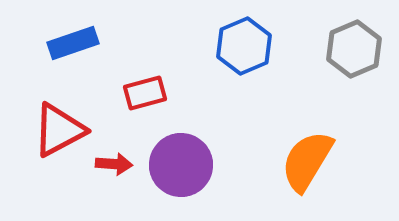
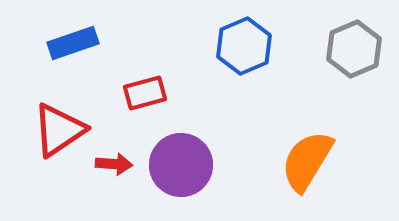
red triangle: rotated 6 degrees counterclockwise
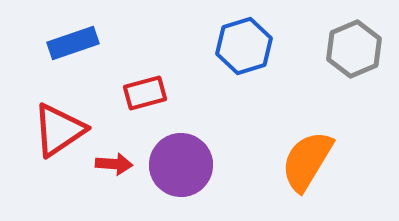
blue hexagon: rotated 6 degrees clockwise
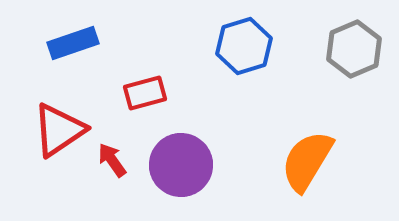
red arrow: moved 2 px left, 4 px up; rotated 129 degrees counterclockwise
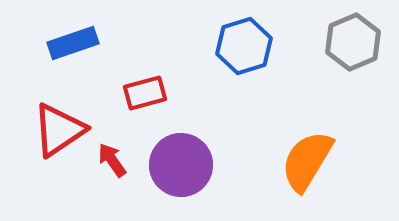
gray hexagon: moved 1 px left, 7 px up
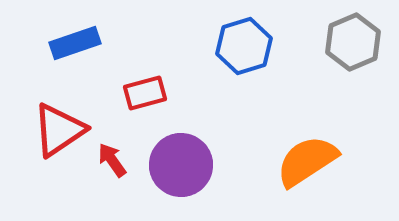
blue rectangle: moved 2 px right
orange semicircle: rotated 26 degrees clockwise
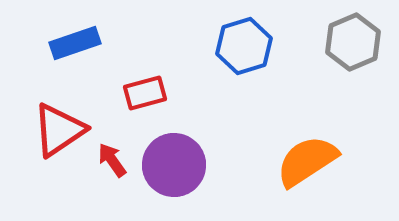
purple circle: moved 7 px left
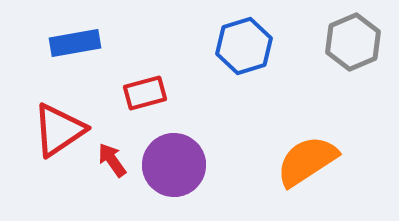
blue rectangle: rotated 9 degrees clockwise
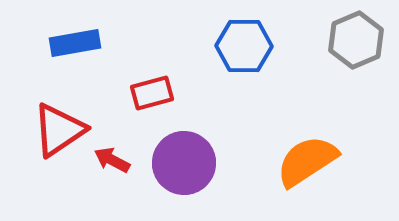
gray hexagon: moved 3 px right, 2 px up
blue hexagon: rotated 18 degrees clockwise
red rectangle: moved 7 px right
red arrow: rotated 27 degrees counterclockwise
purple circle: moved 10 px right, 2 px up
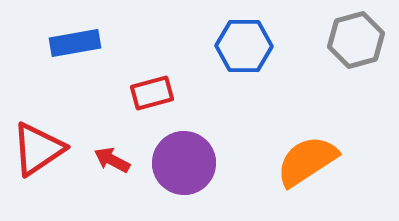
gray hexagon: rotated 8 degrees clockwise
red triangle: moved 21 px left, 19 px down
